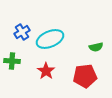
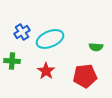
green semicircle: rotated 16 degrees clockwise
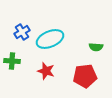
red star: rotated 18 degrees counterclockwise
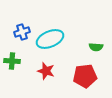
blue cross: rotated 14 degrees clockwise
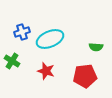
green cross: rotated 28 degrees clockwise
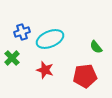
green semicircle: rotated 48 degrees clockwise
green cross: moved 3 px up; rotated 14 degrees clockwise
red star: moved 1 px left, 1 px up
